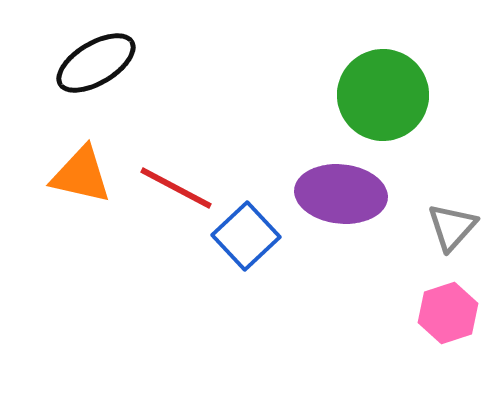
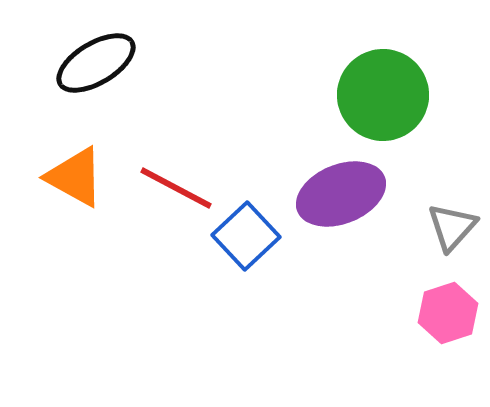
orange triangle: moved 6 px left, 2 px down; rotated 16 degrees clockwise
purple ellipse: rotated 28 degrees counterclockwise
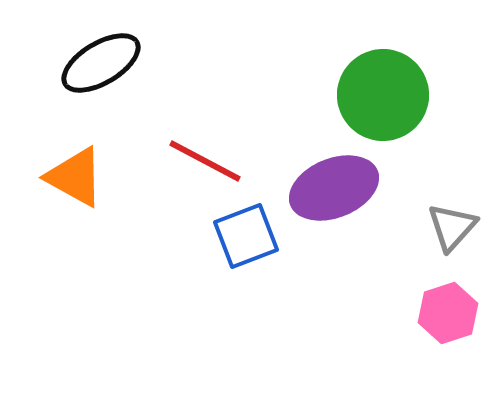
black ellipse: moved 5 px right
red line: moved 29 px right, 27 px up
purple ellipse: moved 7 px left, 6 px up
blue square: rotated 22 degrees clockwise
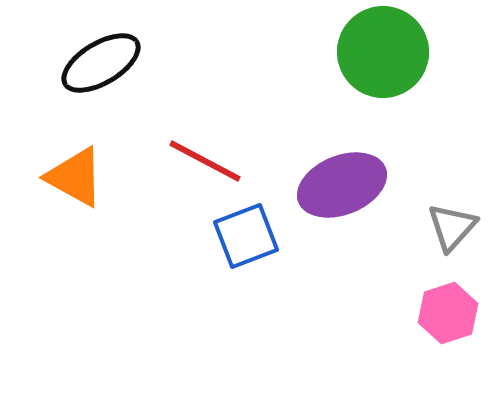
green circle: moved 43 px up
purple ellipse: moved 8 px right, 3 px up
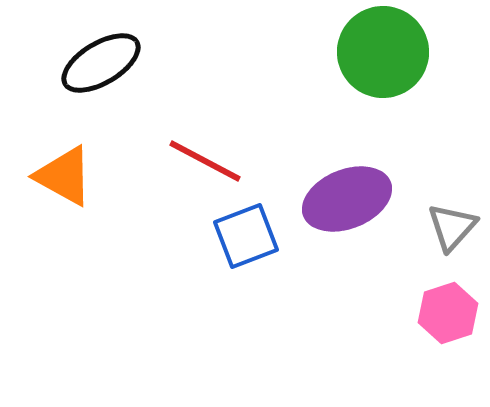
orange triangle: moved 11 px left, 1 px up
purple ellipse: moved 5 px right, 14 px down
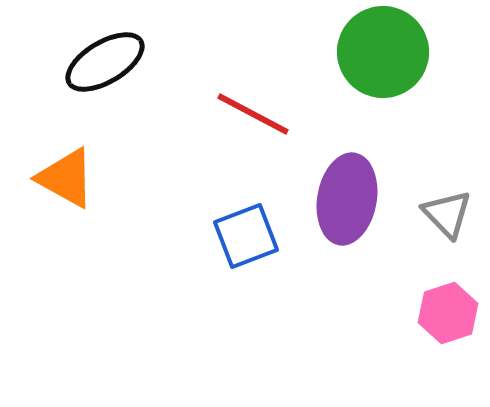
black ellipse: moved 4 px right, 1 px up
red line: moved 48 px right, 47 px up
orange triangle: moved 2 px right, 2 px down
purple ellipse: rotated 58 degrees counterclockwise
gray triangle: moved 5 px left, 13 px up; rotated 26 degrees counterclockwise
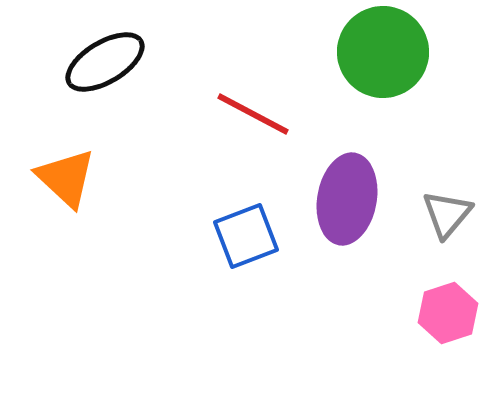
orange triangle: rotated 14 degrees clockwise
gray triangle: rotated 24 degrees clockwise
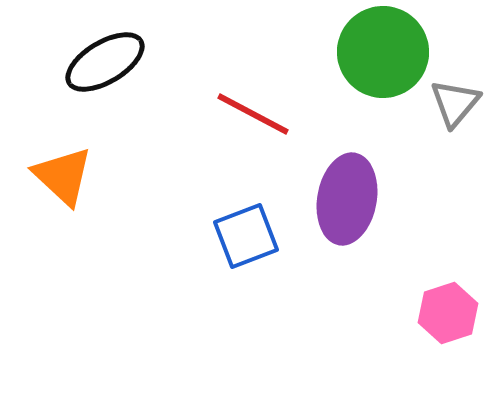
orange triangle: moved 3 px left, 2 px up
gray triangle: moved 8 px right, 111 px up
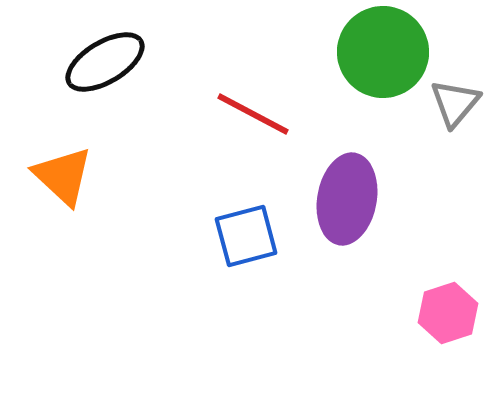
blue square: rotated 6 degrees clockwise
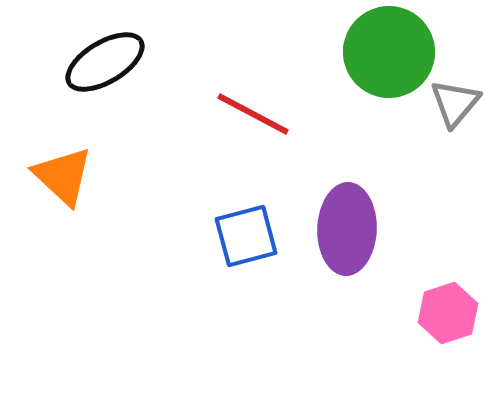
green circle: moved 6 px right
purple ellipse: moved 30 px down; rotated 8 degrees counterclockwise
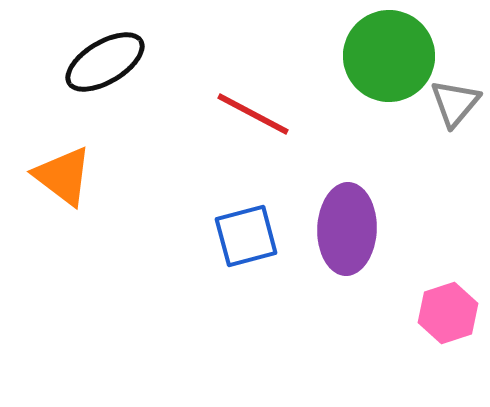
green circle: moved 4 px down
orange triangle: rotated 6 degrees counterclockwise
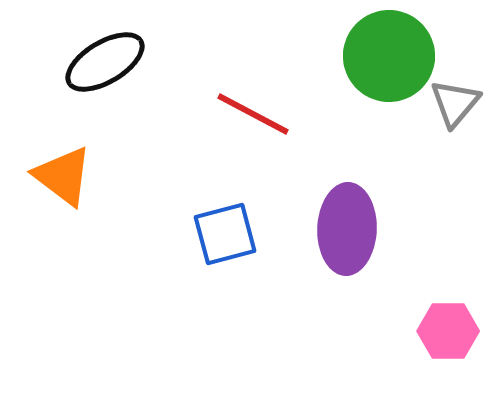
blue square: moved 21 px left, 2 px up
pink hexagon: moved 18 px down; rotated 18 degrees clockwise
